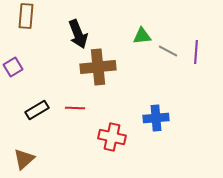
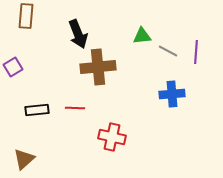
black rectangle: rotated 25 degrees clockwise
blue cross: moved 16 px right, 24 px up
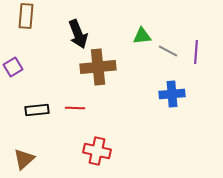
red cross: moved 15 px left, 14 px down
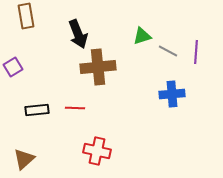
brown rectangle: rotated 15 degrees counterclockwise
green triangle: rotated 12 degrees counterclockwise
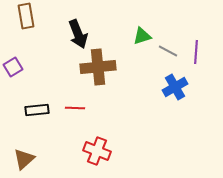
blue cross: moved 3 px right, 7 px up; rotated 25 degrees counterclockwise
red cross: rotated 8 degrees clockwise
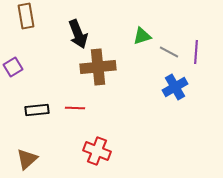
gray line: moved 1 px right, 1 px down
brown triangle: moved 3 px right
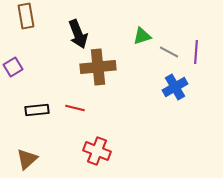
red line: rotated 12 degrees clockwise
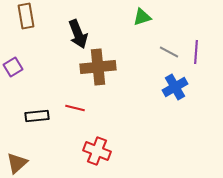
green triangle: moved 19 px up
black rectangle: moved 6 px down
brown triangle: moved 10 px left, 4 px down
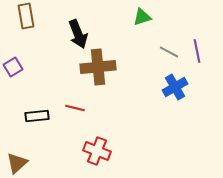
purple line: moved 1 px right, 1 px up; rotated 15 degrees counterclockwise
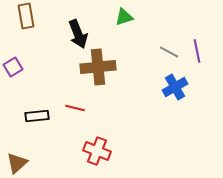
green triangle: moved 18 px left
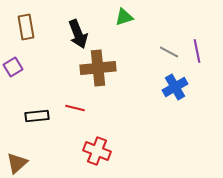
brown rectangle: moved 11 px down
brown cross: moved 1 px down
